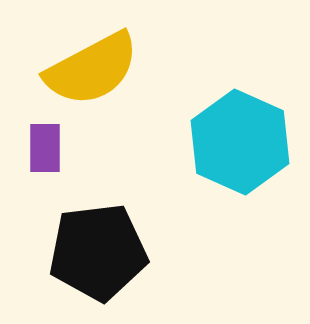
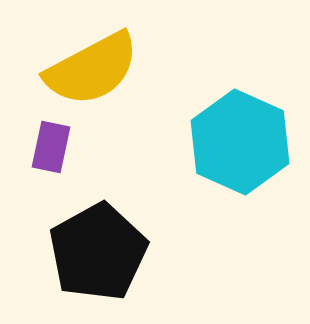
purple rectangle: moved 6 px right, 1 px up; rotated 12 degrees clockwise
black pentagon: rotated 22 degrees counterclockwise
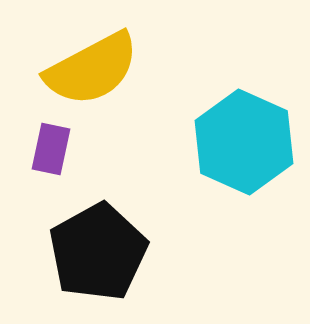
cyan hexagon: moved 4 px right
purple rectangle: moved 2 px down
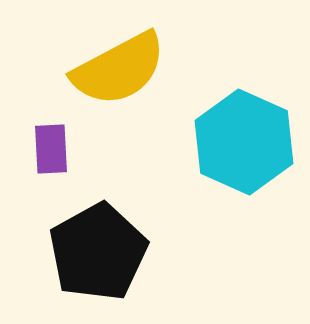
yellow semicircle: moved 27 px right
purple rectangle: rotated 15 degrees counterclockwise
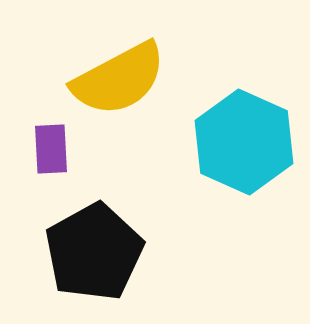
yellow semicircle: moved 10 px down
black pentagon: moved 4 px left
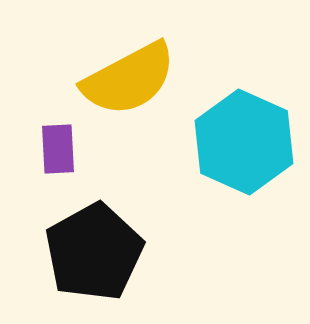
yellow semicircle: moved 10 px right
purple rectangle: moved 7 px right
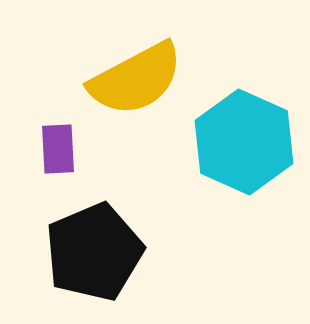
yellow semicircle: moved 7 px right
black pentagon: rotated 6 degrees clockwise
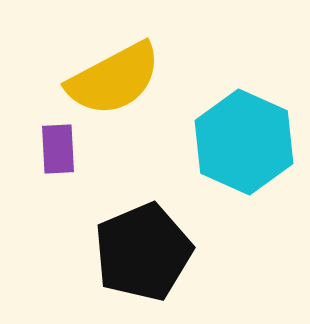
yellow semicircle: moved 22 px left
black pentagon: moved 49 px right
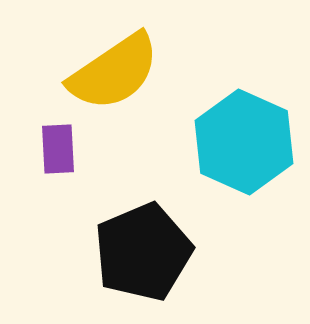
yellow semicircle: moved 7 px up; rotated 6 degrees counterclockwise
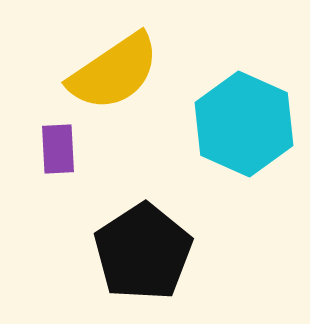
cyan hexagon: moved 18 px up
black pentagon: rotated 10 degrees counterclockwise
